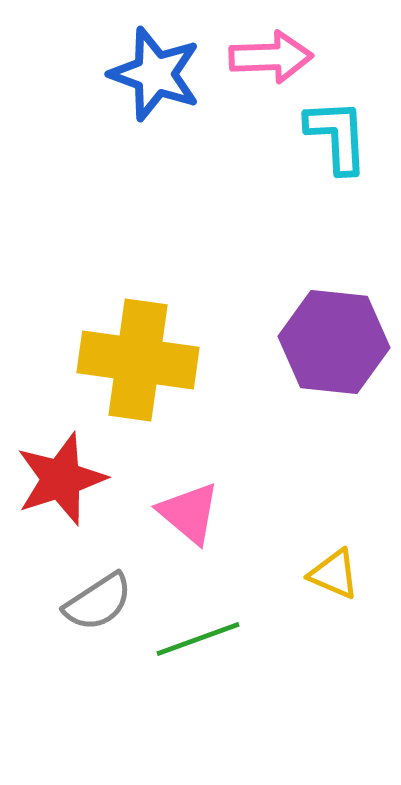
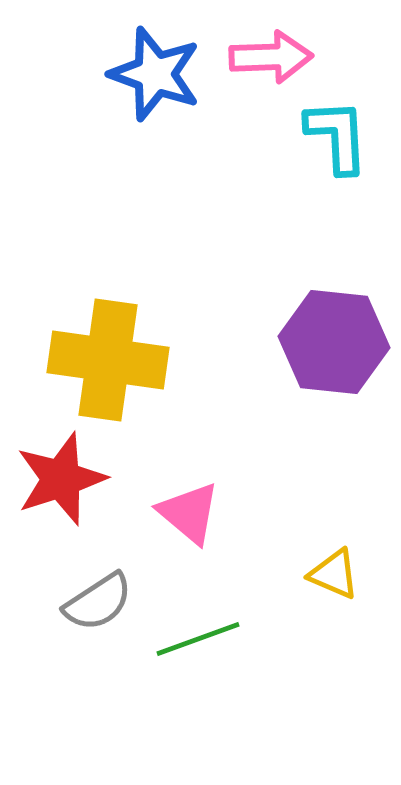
yellow cross: moved 30 px left
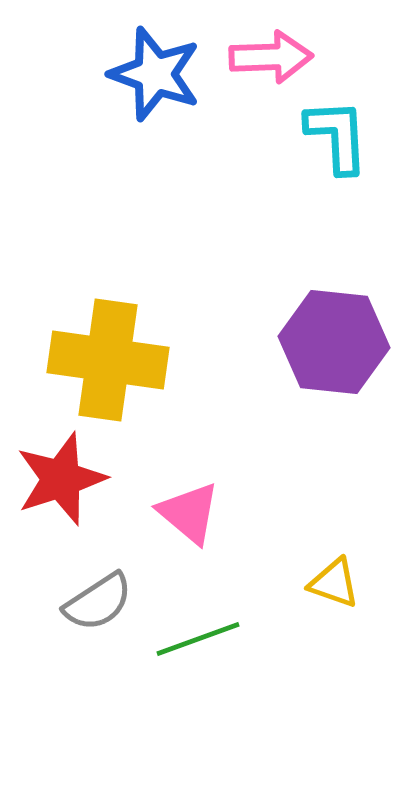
yellow triangle: moved 9 px down; rotated 4 degrees counterclockwise
